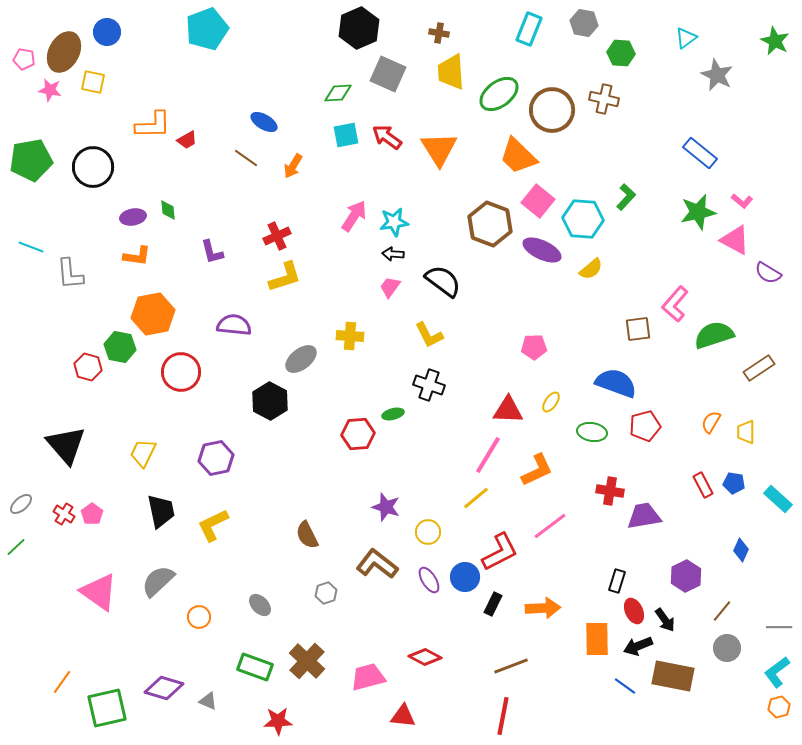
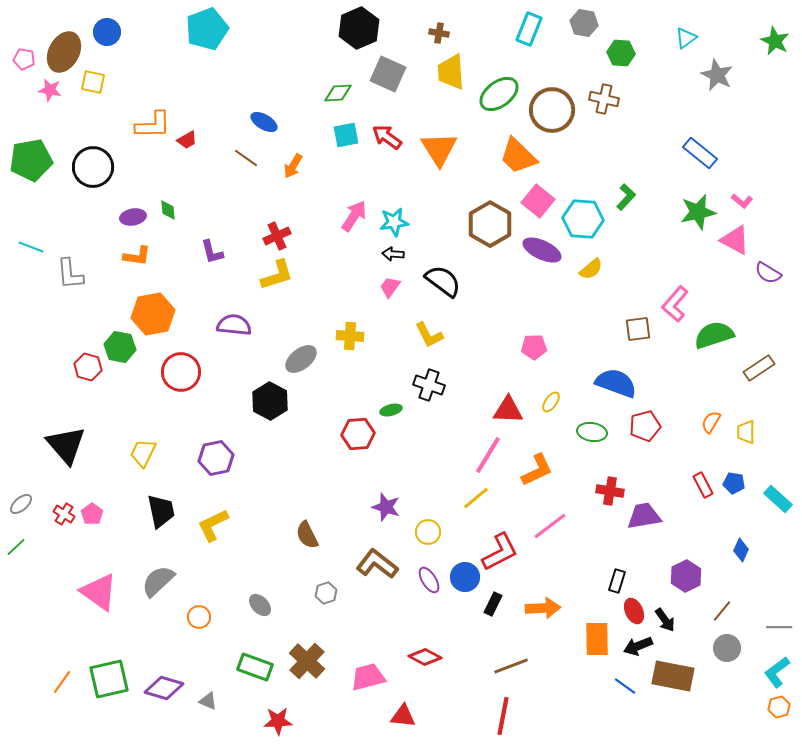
brown hexagon at (490, 224): rotated 9 degrees clockwise
yellow L-shape at (285, 277): moved 8 px left, 2 px up
green ellipse at (393, 414): moved 2 px left, 4 px up
green square at (107, 708): moved 2 px right, 29 px up
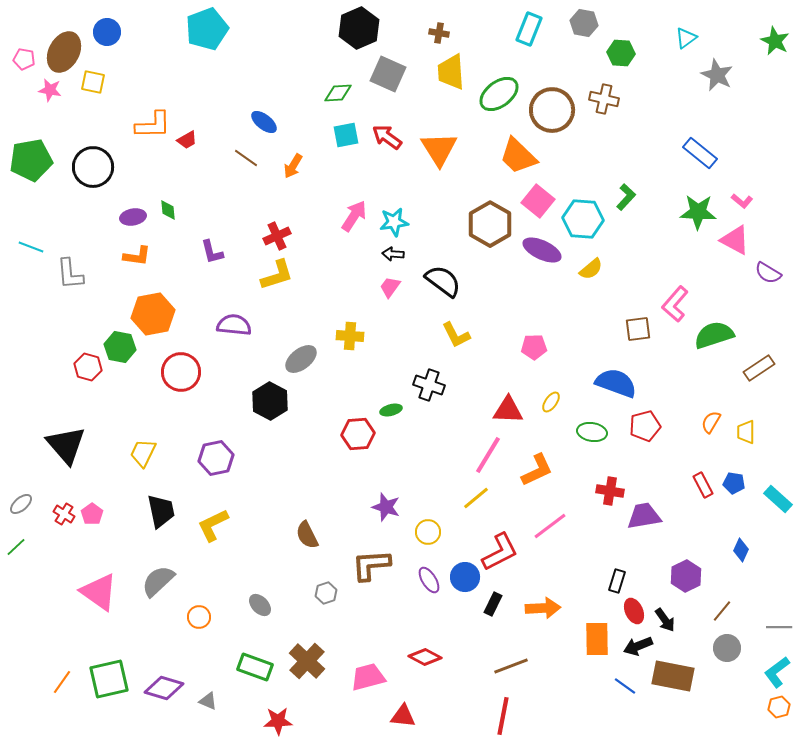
blue ellipse at (264, 122): rotated 8 degrees clockwise
green star at (698, 212): rotated 15 degrees clockwise
yellow L-shape at (429, 335): moved 27 px right
brown L-shape at (377, 564): moved 6 px left, 1 px down; rotated 42 degrees counterclockwise
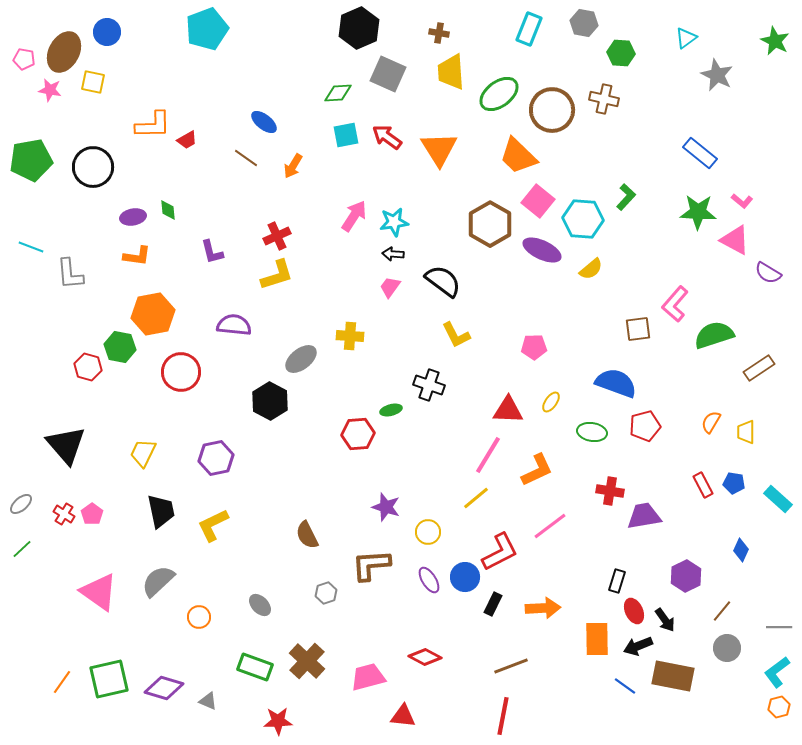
green line at (16, 547): moved 6 px right, 2 px down
